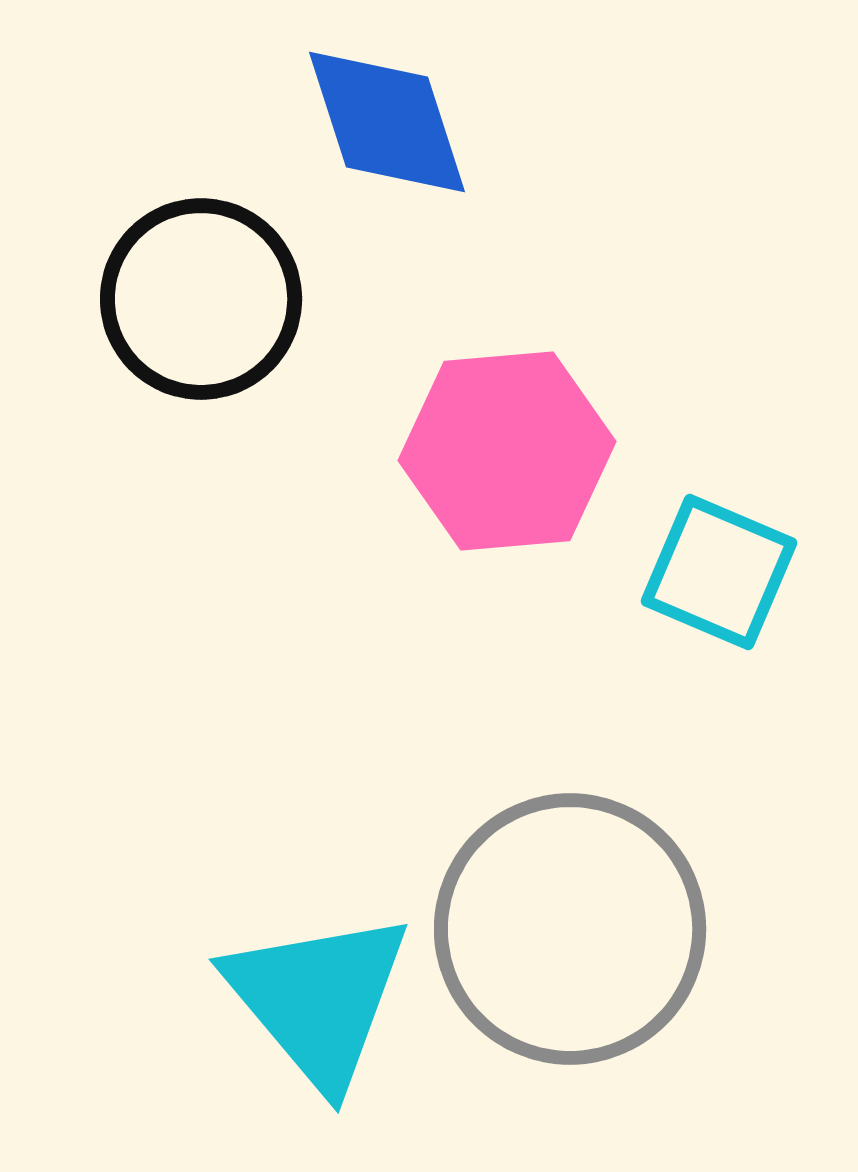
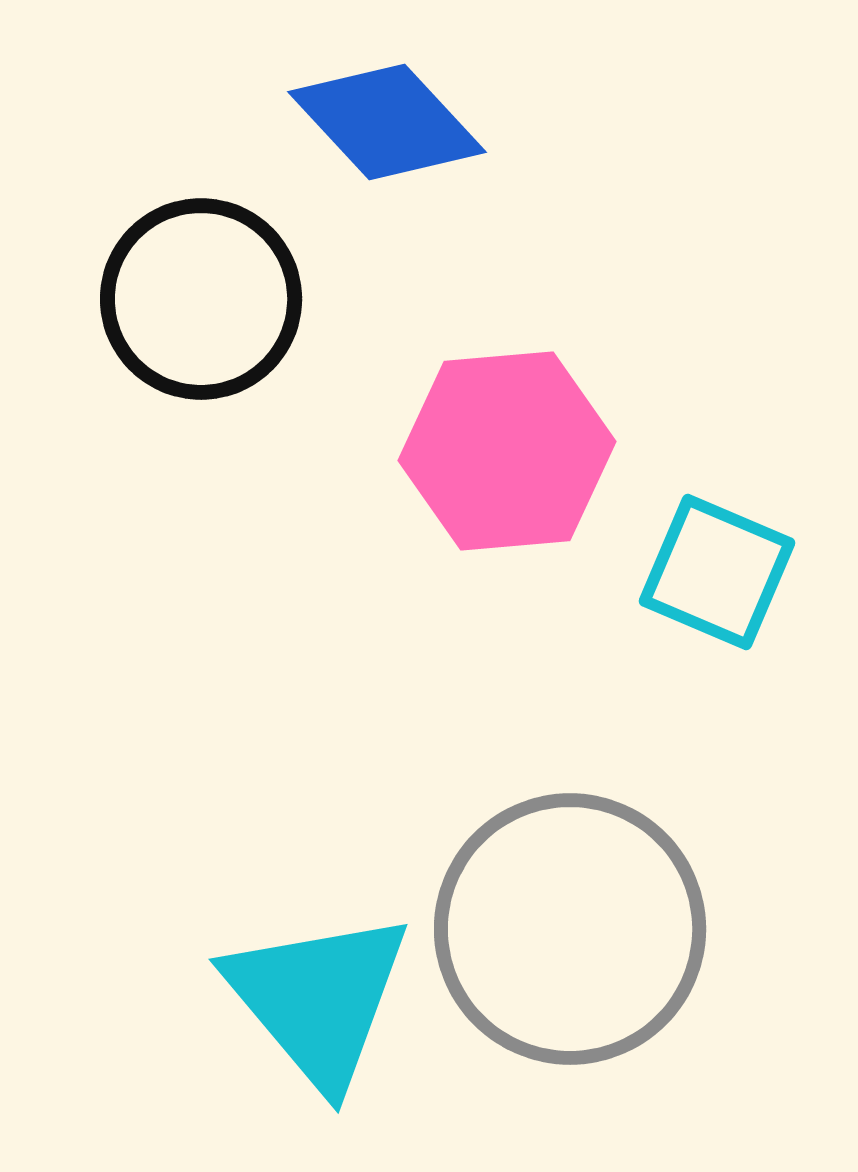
blue diamond: rotated 25 degrees counterclockwise
cyan square: moved 2 px left
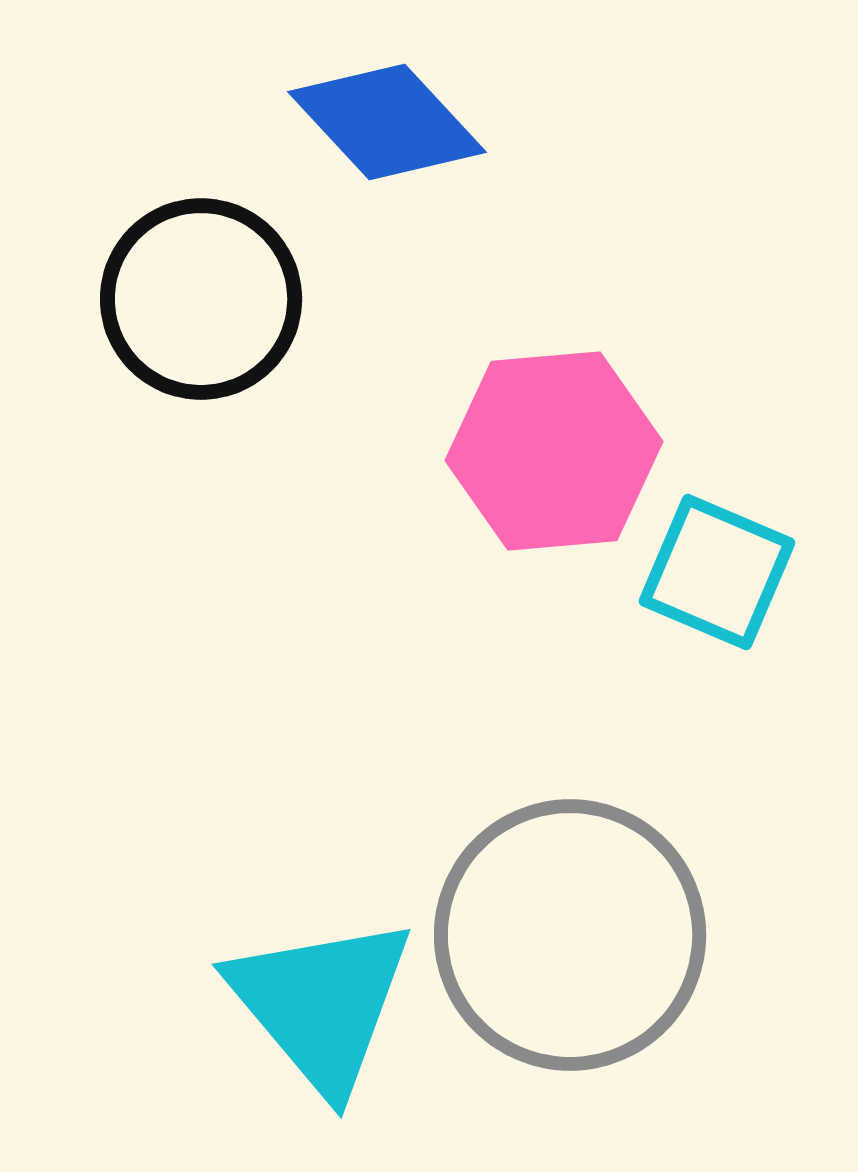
pink hexagon: moved 47 px right
gray circle: moved 6 px down
cyan triangle: moved 3 px right, 5 px down
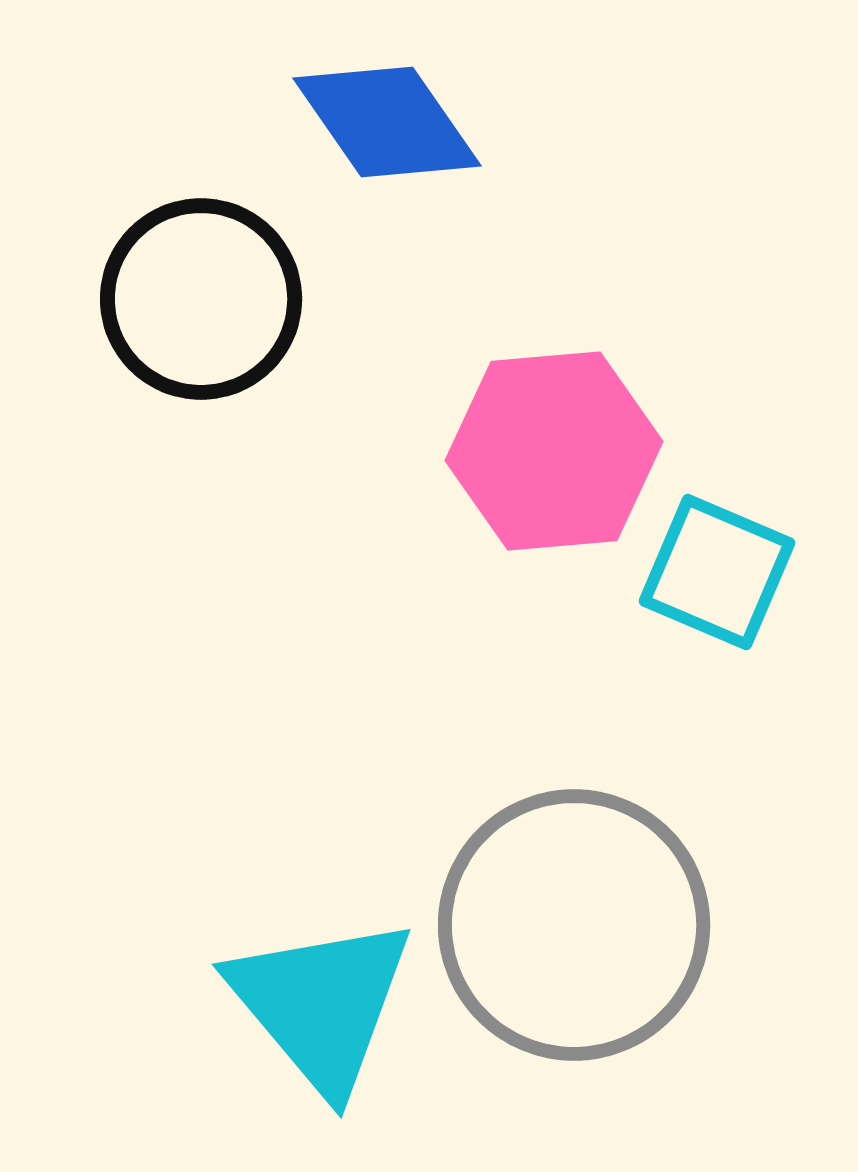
blue diamond: rotated 8 degrees clockwise
gray circle: moved 4 px right, 10 px up
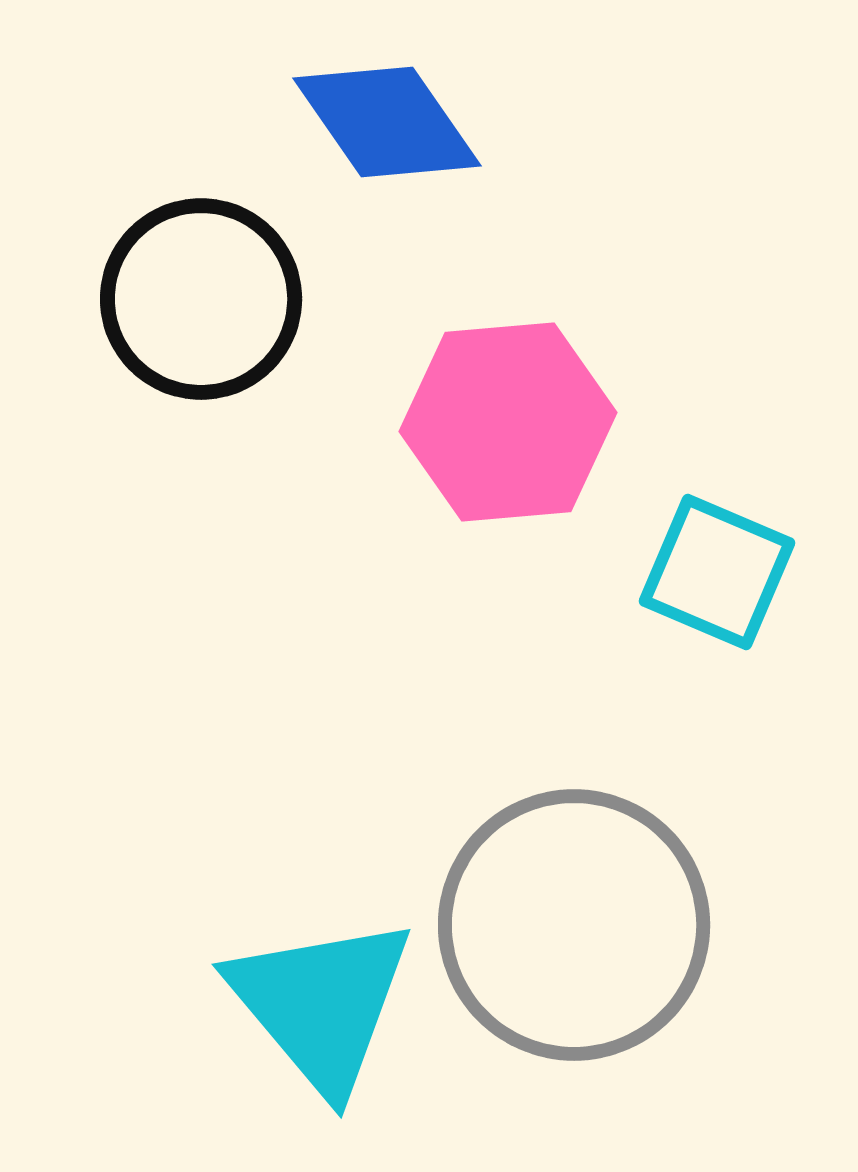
pink hexagon: moved 46 px left, 29 px up
